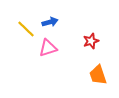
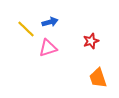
orange trapezoid: moved 3 px down
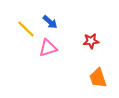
blue arrow: rotated 56 degrees clockwise
red star: rotated 14 degrees clockwise
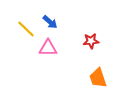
pink triangle: rotated 18 degrees clockwise
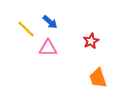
red star: rotated 21 degrees counterclockwise
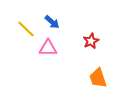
blue arrow: moved 2 px right
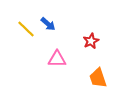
blue arrow: moved 4 px left, 2 px down
pink triangle: moved 9 px right, 11 px down
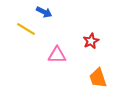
blue arrow: moved 4 px left, 12 px up; rotated 14 degrees counterclockwise
yellow line: rotated 12 degrees counterclockwise
pink triangle: moved 4 px up
